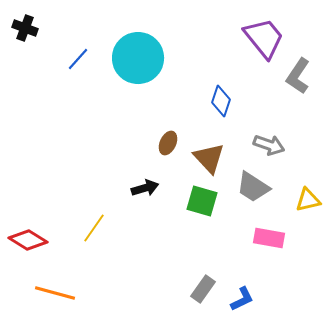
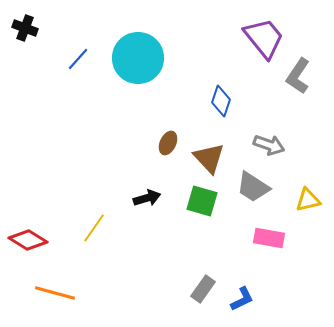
black arrow: moved 2 px right, 10 px down
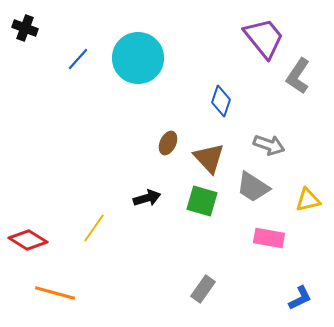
blue L-shape: moved 58 px right, 1 px up
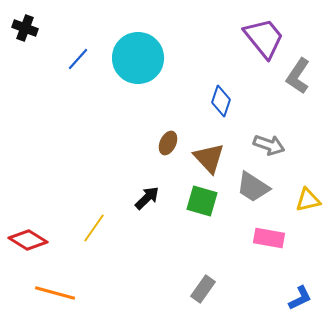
black arrow: rotated 28 degrees counterclockwise
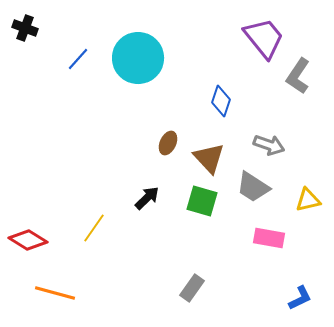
gray rectangle: moved 11 px left, 1 px up
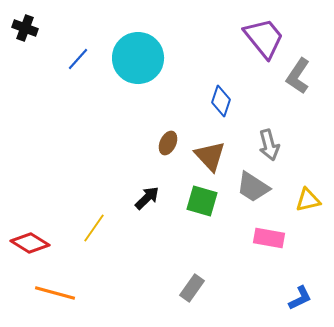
gray arrow: rotated 56 degrees clockwise
brown triangle: moved 1 px right, 2 px up
red diamond: moved 2 px right, 3 px down
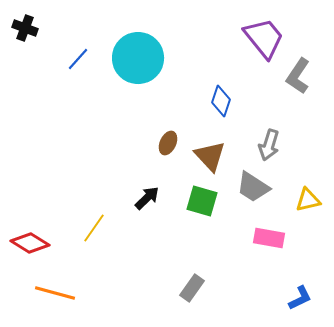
gray arrow: rotated 32 degrees clockwise
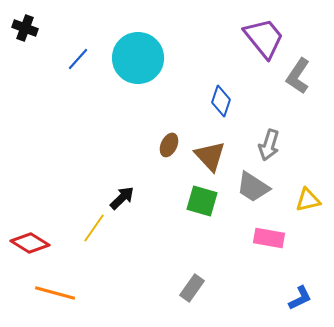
brown ellipse: moved 1 px right, 2 px down
black arrow: moved 25 px left
